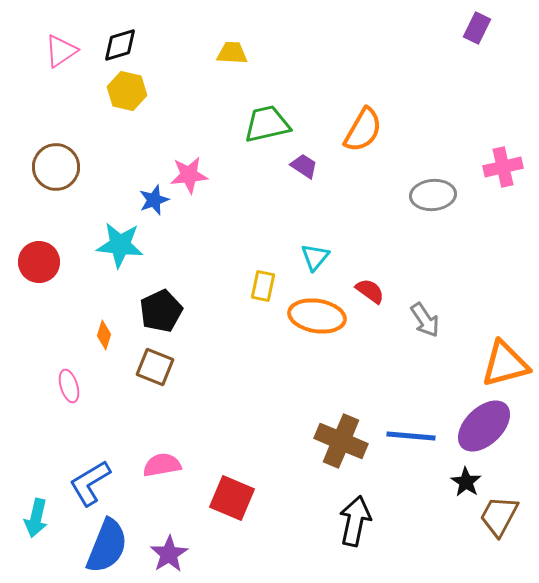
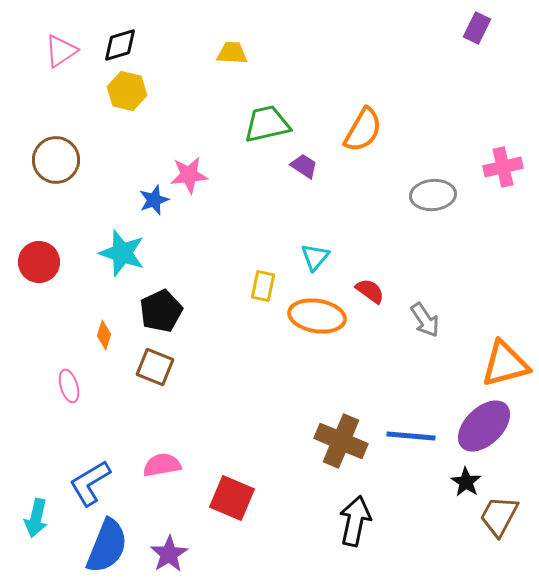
brown circle: moved 7 px up
cyan star: moved 2 px right, 8 px down; rotated 12 degrees clockwise
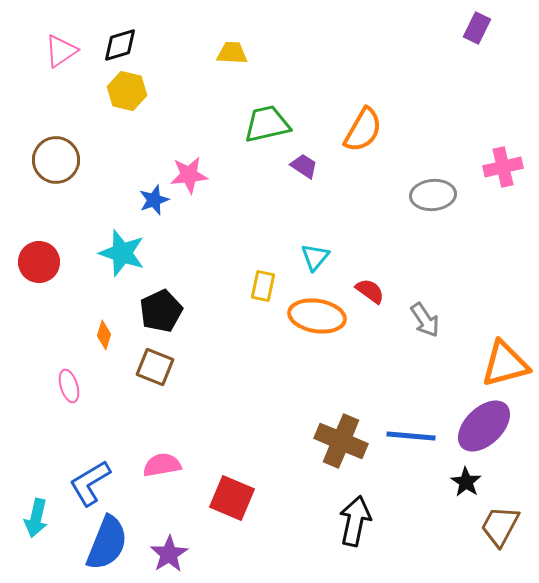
brown trapezoid: moved 1 px right, 10 px down
blue semicircle: moved 3 px up
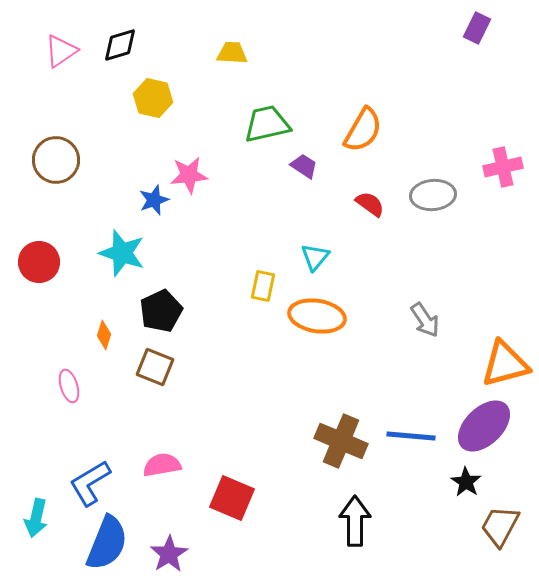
yellow hexagon: moved 26 px right, 7 px down
red semicircle: moved 87 px up
black arrow: rotated 12 degrees counterclockwise
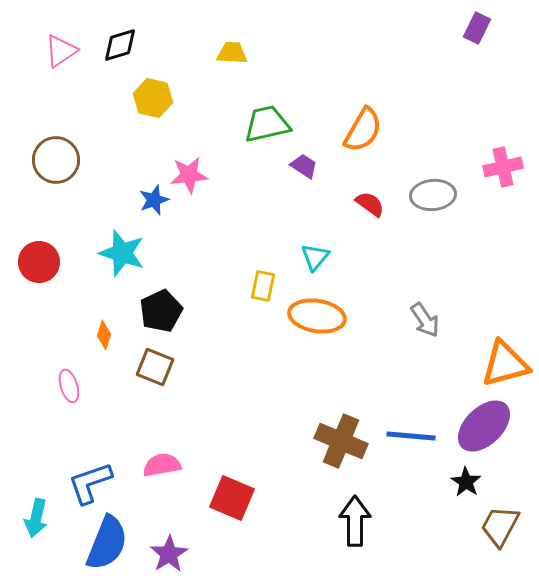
blue L-shape: rotated 12 degrees clockwise
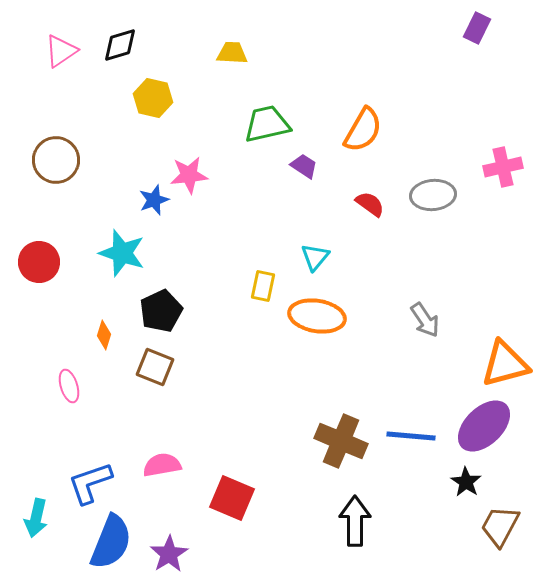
blue semicircle: moved 4 px right, 1 px up
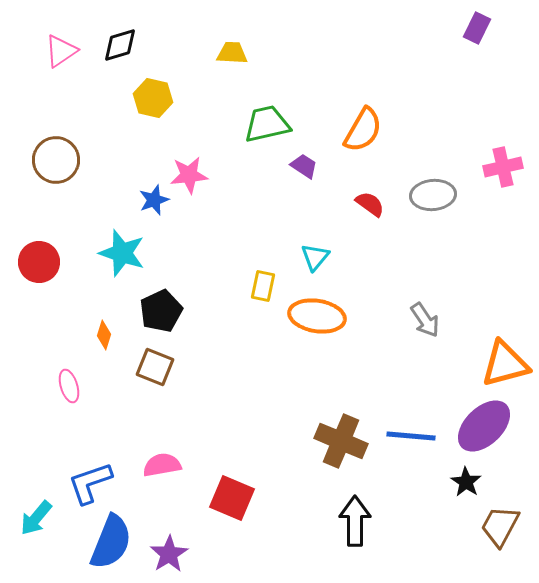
cyan arrow: rotated 27 degrees clockwise
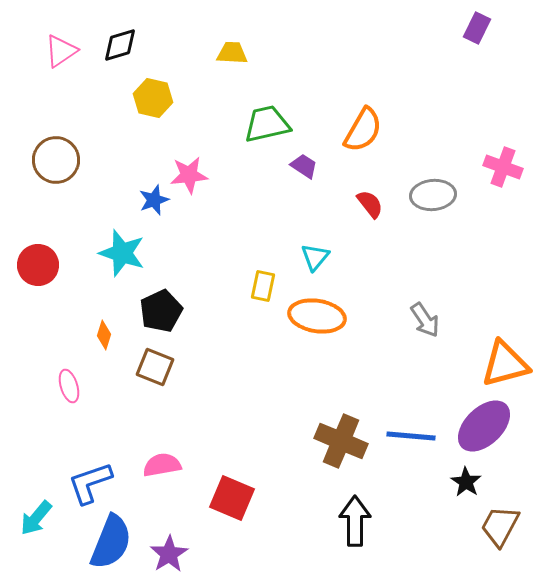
pink cross: rotated 33 degrees clockwise
red semicircle: rotated 16 degrees clockwise
red circle: moved 1 px left, 3 px down
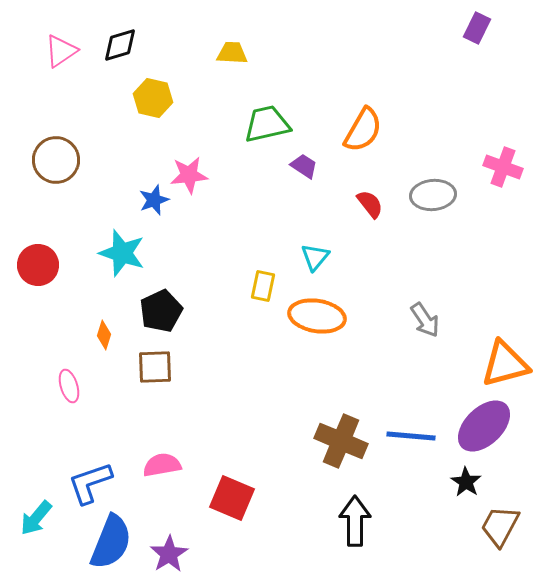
brown square: rotated 24 degrees counterclockwise
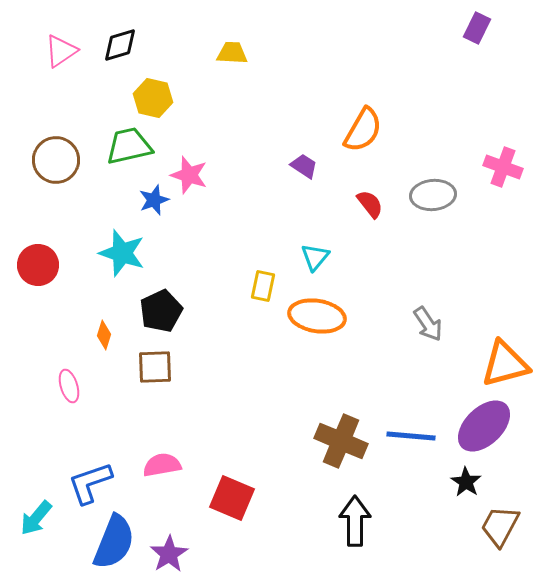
green trapezoid: moved 138 px left, 22 px down
pink star: rotated 24 degrees clockwise
gray arrow: moved 3 px right, 4 px down
blue semicircle: moved 3 px right
